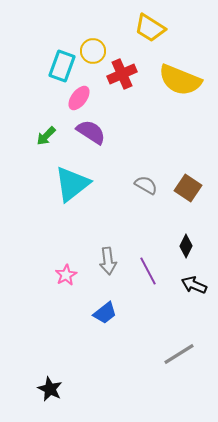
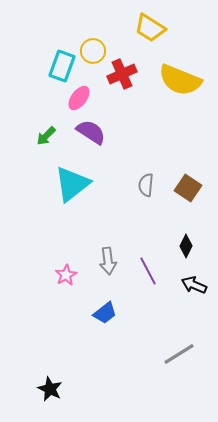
gray semicircle: rotated 115 degrees counterclockwise
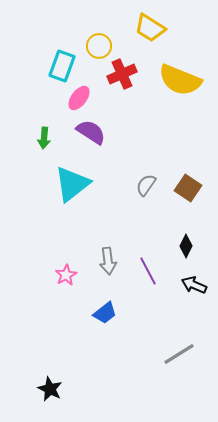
yellow circle: moved 6 px right, 5 px up
green arrow: moved 2 px left, 2 px down; rotated 40 degrees counterclockwise
gray semicircle: rotated 30 degrees clockwise
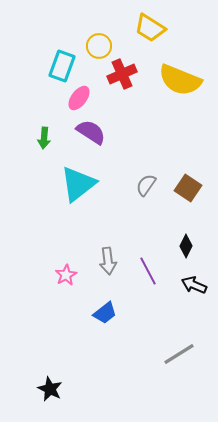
cyan triangle: moved 6 px right
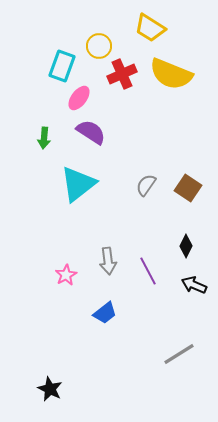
yellow semicircle: moved 9 px left, 6 px up
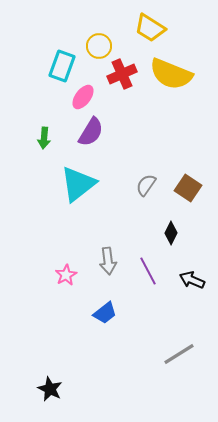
pink ellipse: moved 4 px right, 1 px up
purple semicircle: rotated 88 degrees clockwise
black diamond: moved 15 px left, 13 px up
black arrow: moved 2 px left, 5 px up
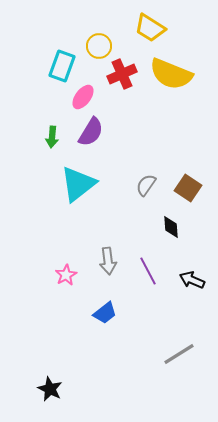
green arrow: moved 8 px right, 1 px up
black diamond: moved 6 px up; rotated 30 degrees counterclockwise
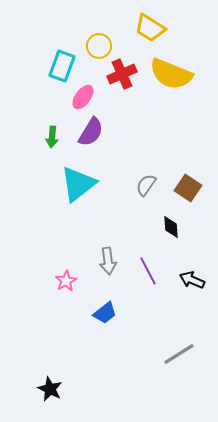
pink star: moved 6 px down
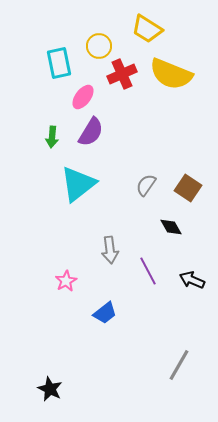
yellow trapezoid: moved 3 px left, 1 px down
cyan rectangle: moved 3 px left, 3 px up; rotated 32 degrees counterclockwise
black diamond: rotated 25 degrees counterclockwise
gray arrow: moved 2 px right, 11 px up
gray line: moved 11 px down; rotated 28 degrees counterclockwise
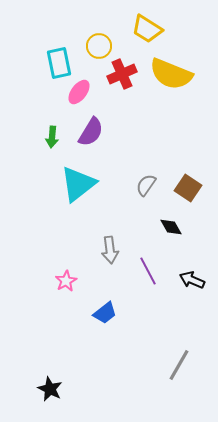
pink ellipse: moved 4 px left, 5 px up
